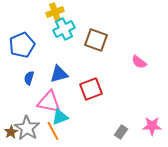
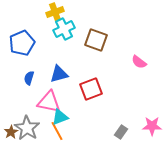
blue pentagon: moved 2 px up
orange line: moved 4 px right
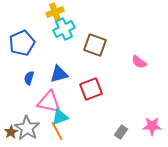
brown square: moved 1 px left, 5 px down
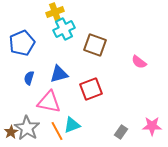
cyan triangle: moved 12 px right, 8 px down
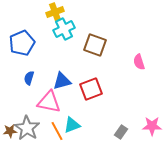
pink semicircle: rotated 35 degrees clockwise
blue triangle: moved 3 px right, 7 px down
brown star: moved 1 px left, 1 px up; rotated 24 degrees clockwise
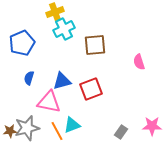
brown square: rotated 25 degrees counterclockwise
gray star: rotated 25 degrees clockwise
